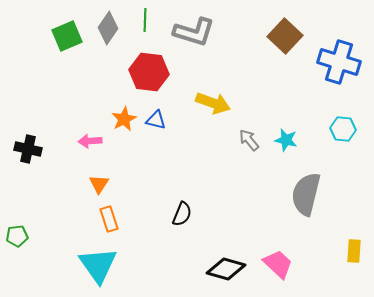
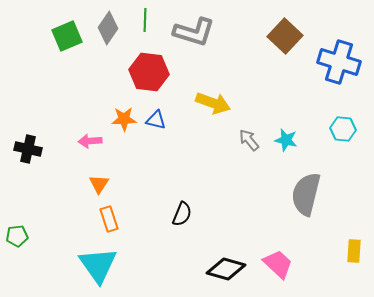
orange star: rotated 25 degrees clockwise
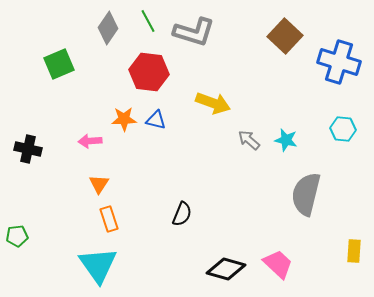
green line: moved 3 px right, 1 px down; rotated 30 degrees counterclockwise
green square: moved 8 px left, 28 px down
gray arrow: rotated 10 degrees counterclockwise
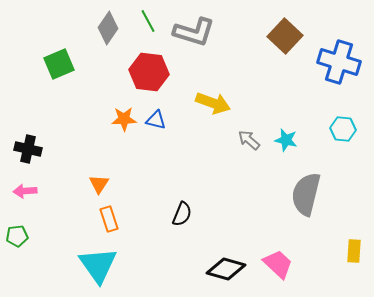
pink arrow: moved 65 px left, 50 px down
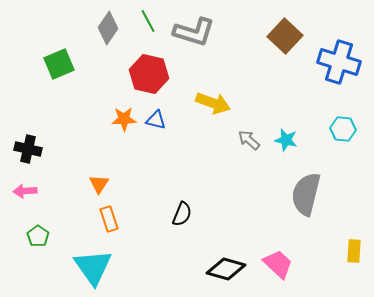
red hexagon: moved 2 px down; rotated 6 degrees clockwise
green pentagon: moved 21 px right; rotated 30 degrees counterclockwise
cyan triangle: moved 5 px left, 2 px down
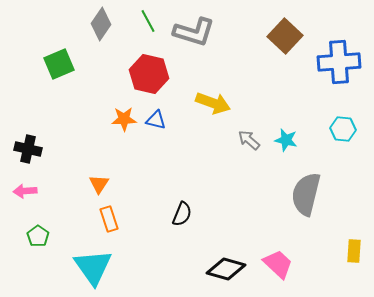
gray diamond: moved 7 px left, 4 px up
blue cross: rotated 21 degrees counterclockwise
